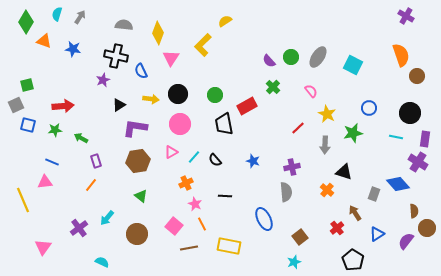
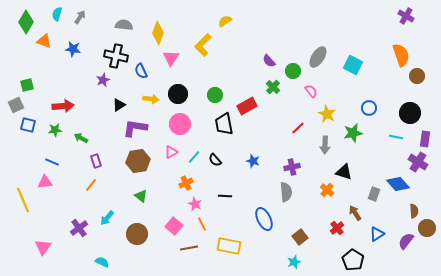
green circle at (291, 57): moved 2 px right, 14 px down
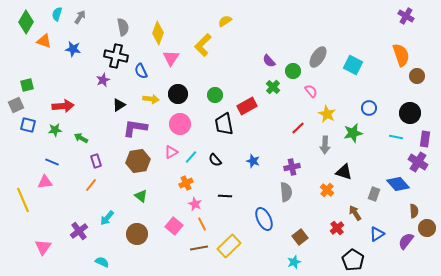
gray semicircle at (124, 25): moved 1 px left, 2 px down; rotated 72 degrees clockwise
cyan line at (194, 157): moved 3 px left
purple cross at (79, 228): moved 3 px down
yellow rectangle at (229, 246): rotated 55 degrees counterclockwise
brown line at (189, 248): moved 10 px right
